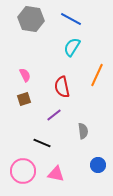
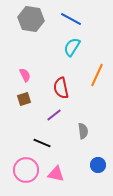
red semicircle: moved 1 px left, 1 px down
pink circle: moved 3 px right, 1 px up
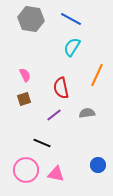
gray semicircle: moved 4 px right, 18 px up; rotated 91 degrees counterclockwise
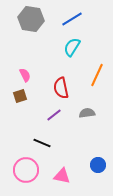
blue line: moved 1 px right; rotated 60 degrees counterclockwise
brown square: moved 4 px left, 3 px up
pink triangle: moved 6 px right, 2 px down
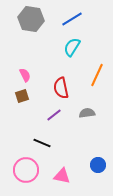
brown square: moved 2 px right
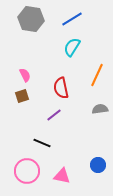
gray semicircle: moved 13 px right, 4 px up
pink circle: moved 1 px right, 1 px down
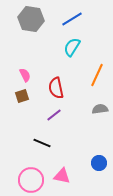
red semicircle: moved 5 px left
blue circle: moved 1 px right, 2 px up
pink circle: moved 4 px right, 9 px down
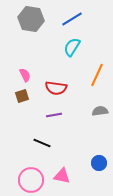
red semicircle: rotated 70 degrees counterclockwise
gray semicircle: moved 2 px down
purple line: rotated 28 degrees clockwise
